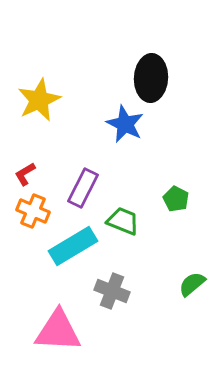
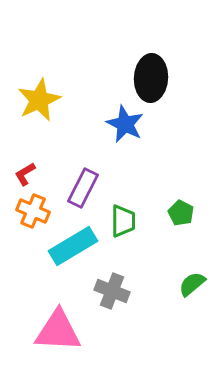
green pentagon: moved 5 px right, 14 px down
green trapezoid: rotated 68 degrees clockwise
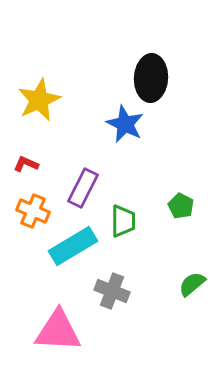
red L-shape: moved 1 px right, 10 px up; rotated 55 degrees clockwise
green pentagon: moved 7 px up
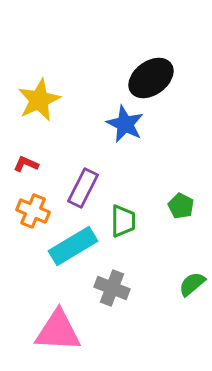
black ellipse: rotated 51 degrees clockwise
gray cross: moved 3 px up
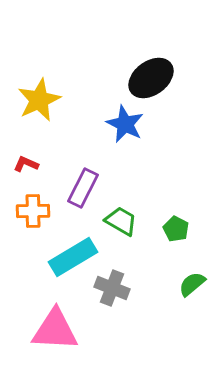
green pentagon: moved 5 px left, 23 px down
orange cross: rotated 24 degrees counterclockwise
green trapezoid: moved 2 px left; rotated 60 degrees counterclockwise
cyan rectangle: moved 11 px down
pink triangle: moved 3 px left, 1 px up
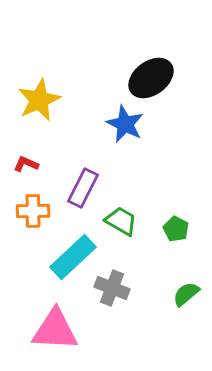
cyan rectangle: rotated 12 degrees counterclockwise
green semicircle: moved 6 px left, 10 px down
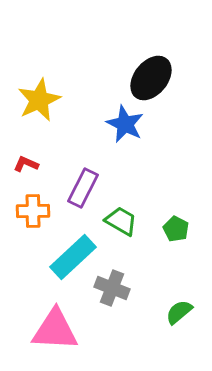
black ellipse: rotated 15 degrees counterclockwise
green semicircle: moved 7 px left, 18 px down
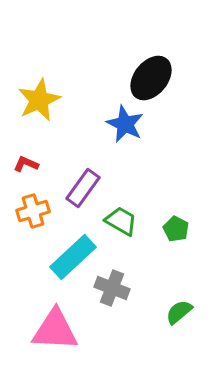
purple rectangle: rotated 9 degrees clockwise
orange cross: rotated 16 degrees counterclockwise
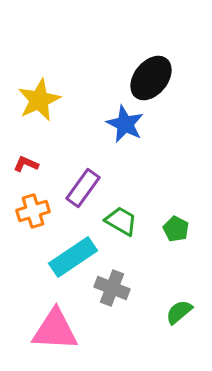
cyan rectangle: rotated 9 degrees clockwise
